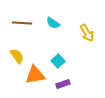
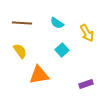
cyan semicircle: moved 4 px right
yellow semicircle: moved 3 px right, 5 px up
cyan square: moved 4 px right, 11 px up
orange triangle: moved 4 px right
purple rectangle: moved 23 px right
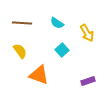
orange triangle: rotated 30 degrees clockwise
purple rectangle: moved 2 px right, 3 px up
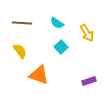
cyan square: moved 1 px left, 3 px up
purple rectangle: moved 1 px right
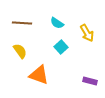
purple rectangle: moved 1 px right; rotated 32 degrees clockwise
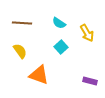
cyan semicircle: moved 2 px right
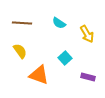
yellow arrow: moved 1 px down
cyan square: moved 4 px right, 11 px down
purple rectangle: moved 2 px left, 4 px up
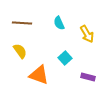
cyan semicircle: rotated 32 degrees clockwise
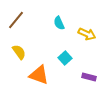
brown line: moved 6 px left, 3 px up; rotated 54 degrees counterclockwise
yellow arrow: rotated 36 degrees counterclockwise
yellow semicircle: moved 1 px left, 1 px down
purple rectangle: moved 1 px right
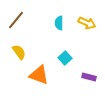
cyan semicircle: rotated 24 degrees clockwise
yellow arrow: moved 11 px up
